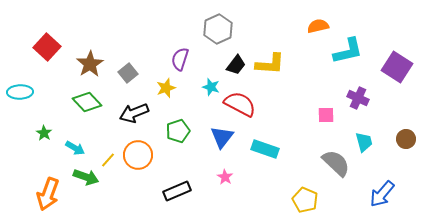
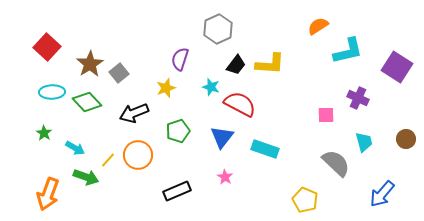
orange semicircle: rotated 20 degrees counterclockwise
gray square: moved 9 px left
cyan ellipse: moved 32 px right
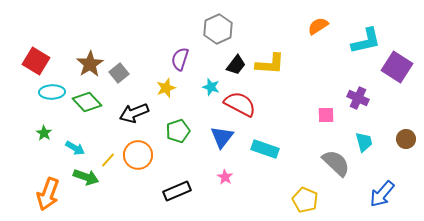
red square: moved 11 px left, 14 px down; rotated 12 degrees counterclockwise
cyan L-shape: moved 18 px right, 10 px up
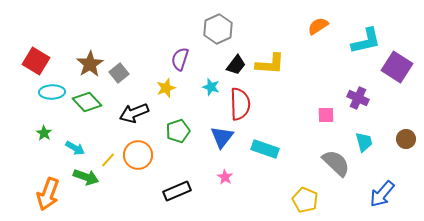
red semicircle: rotated 60 degrees clockwise
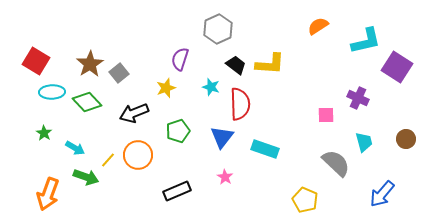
black trapezoid: rotated 90 degrees counterclockwise
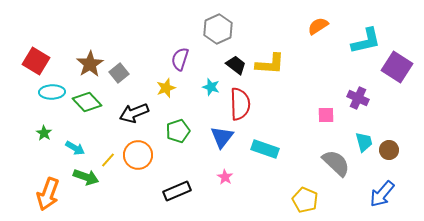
brown circle: moved 17 px left, 11 px down
